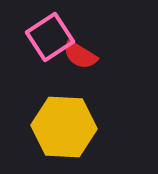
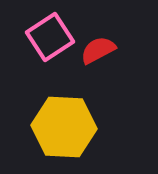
red semicircle: moved 18 px right, 5 px up; rotated 120 degrees clockwise
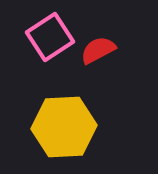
yellow hexagon: rotated 6 degrees counterclockwise
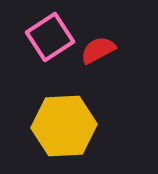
yellow hexagon: moved 1 px up
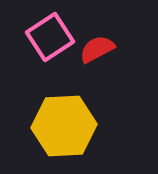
red semicircle: moved 1 px left, 1 px up
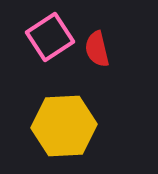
red semicircle: rotated 75 degrees counterclockwise
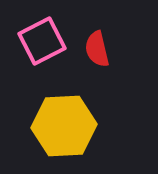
pink square: moved 8 px left, 4 px down; rotated 6 degrees clockwise
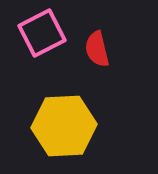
pink square: moved 8 px up
